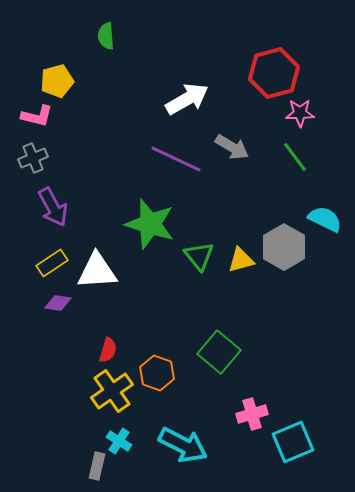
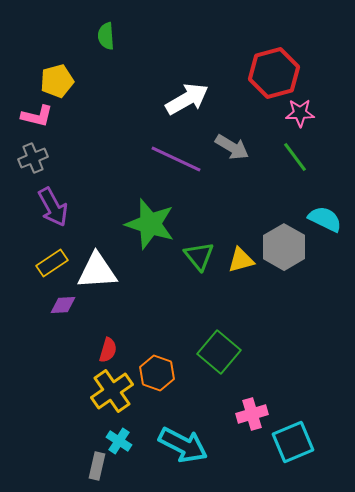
purple diamond: moved 5 px right, 2 px down; rotated 12 degrees counterclockwise
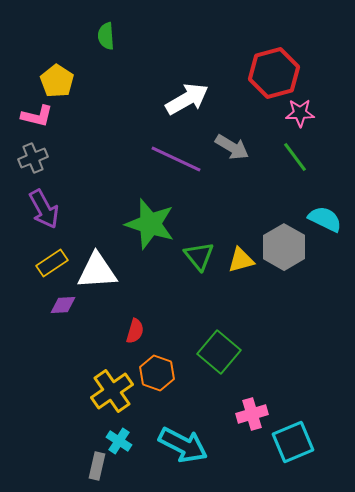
yellow pentagon: rotated 24 degrees counterclockwise
purple arrow: moved 9 px left, 2 px down
red semicircle: moved 27 px right, 19 px up
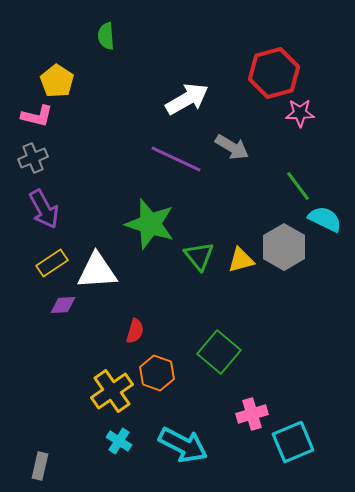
green line: moved 3 px right, 29 px down
gray rectangle: moved 57 px left
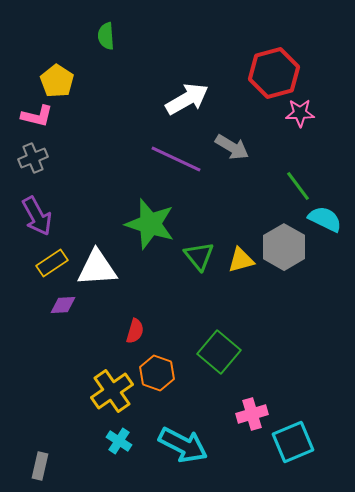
purple arrow: moved 7 px left, 7 px down
white triangle: moved 3 px up
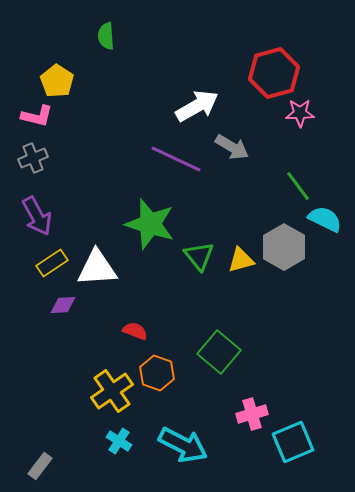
white arrow: moved 10 px right, 7 px down
red semicircle: rotated 85 degrees counterclockwise
gray rectangle: rotated 24 degrees clockwise
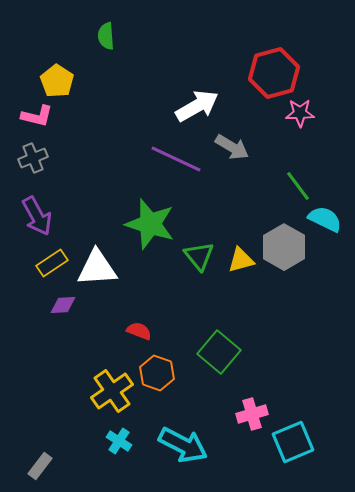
red semicircle: moved 4 px right
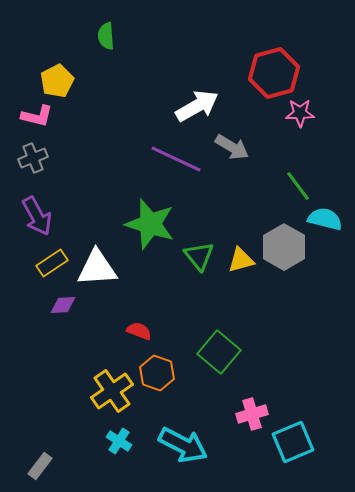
yellow pentagon: rotated 12 degrees clockwise
cyan semicircle: rotated 12 degrees counterclockwise
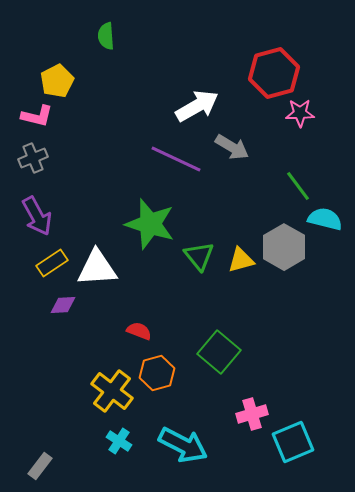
orange hexagon: rotated 24 degrees clockwise
yellow cross: rotated 18 degrees counterclockwise
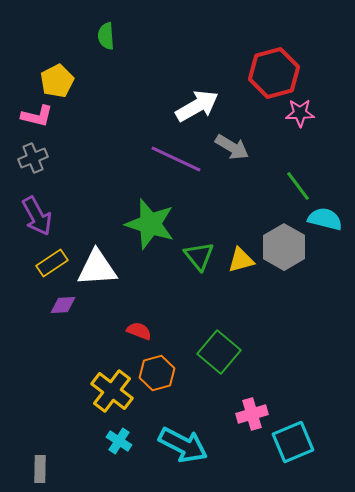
gray rectangle: moved 3 px down; rotated 36 degrees counterclockwise
